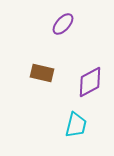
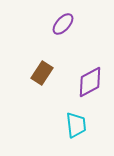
brown rectangle: rotated 70 degrees counterclockwise
cyan trapezoid: rotated 20 degrees counterclockwise
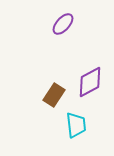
brown rectangle: moved 12 px right, 22 px down
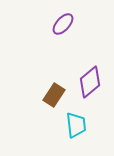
purple diamond: rotated 12 degrees counterclockwise
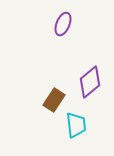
purple ellipse: rotated 20 degrees counterclockwise
brown rectangle: moved 5 px down
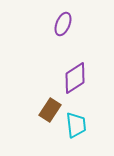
purple diamond: moved 15 px left, 4 px up; rotated 8 degrees clockwise
brown rectangle: moved 4 px left, 10 px down
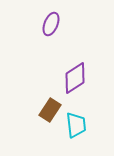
purple ellipse: moved 12 px left
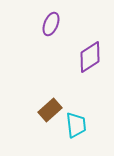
purple diamond: moved 15 px right, 21 px up
brown rectangle: rotated 15 degrees clockwise
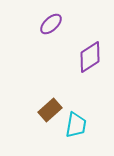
purple ellipse: rotated 25 degrees clockwise
cyan trapezoid: rotated 16 degrees clockwise
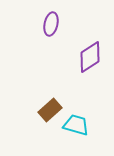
purple ellipse: rotated 35 degrees counterclockwise
cyan trapezoid: rotated 84 degrees counterclockwise
